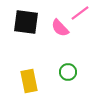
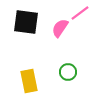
pink semicircle: rotated 78 degrees clockwise
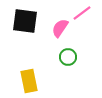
pink line: moved 2 px right
black square: moved 1 px left, 1 px up
green circle: moved 15 px up
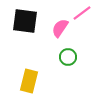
yellow rectangle: rotated 25 degrees clockwise
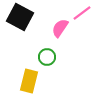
black square: moved 5 px left, 4 px up; rotated 20 degrees clockwise
green circle: moved 21 px left
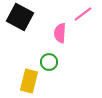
pink line: moved 1 px right, 1 px down
pink semicircle: moved 5 px down; rotated 30 degrees counterclockwise
green circle: moved 2 px right, 5 px down
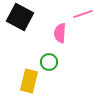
pink line: rotated 18 degrees clockwise
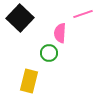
black square: moved 1 px down; rotated 16 degrees clockwise
green circle: moved 9 px up
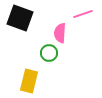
black square: rotated 24 degrees counterclockwise
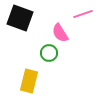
pink semicircle: rotated 36 degrees counterclockwise
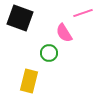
pink line: moved 1 px up
pink semicircle: moved 4 px right
